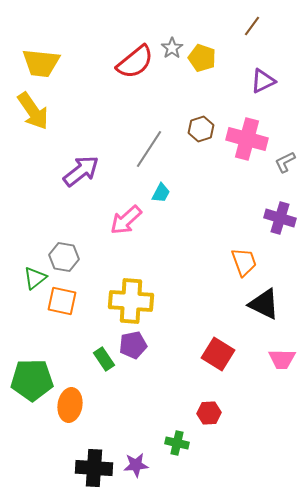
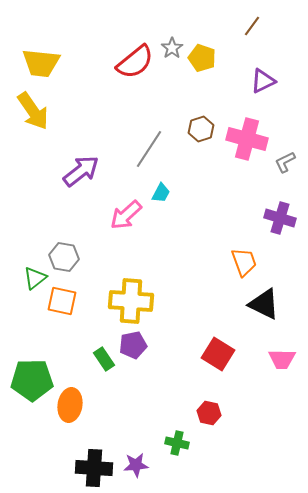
pink arrow: moved 5 px up
red hexagon: rotated 15 degrees clockwise
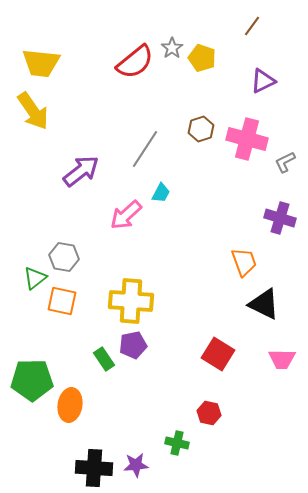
gray line: moved 4 px left
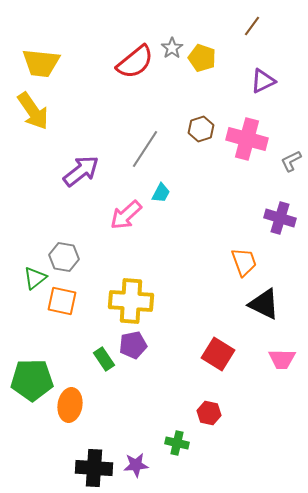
gray L-shape: moved 6 px right, 1 px up
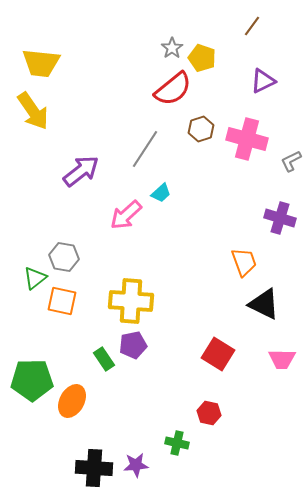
red semicircle: moved 38 px right, 27 px down
cyan trapezoid: rotated 20 degrees clockwise
orange ellipse: moved 2 px right, 4 px up; rotated 20 degrees clockwise
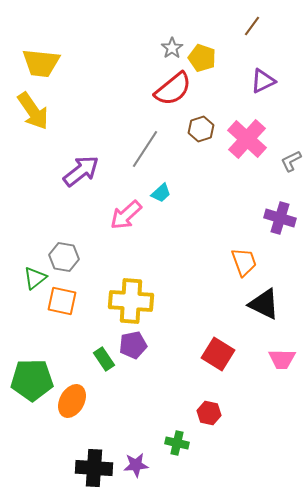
pink cross: rotated 27 degrees clockwise
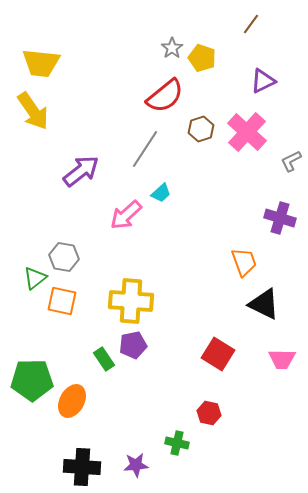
brown line: moved 1 px left, 2 px up
red semicircle: moved 8 px left, 7 px down
pink cross: moved 7 px up
black cross: moved 12 px left, 1 px up
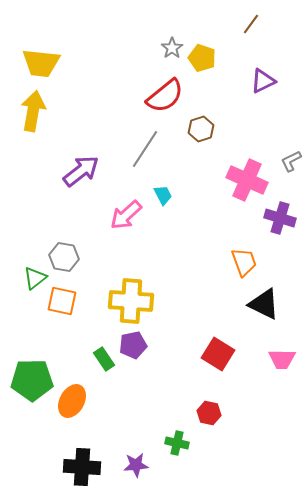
yellow arrow: rotated 135 degrees counterclockwise
pink cross: moved 48 px down; rotated 18 degrees counterclockwise
cyan trapezoid: moved 2 px right, 2 px down; rotated 75 degrees counterclockwise
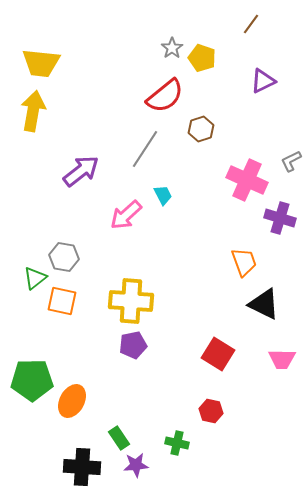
green rectangle: moved 15 px right, 79 px down
red hexagon: moved 2 px right, 2 px up
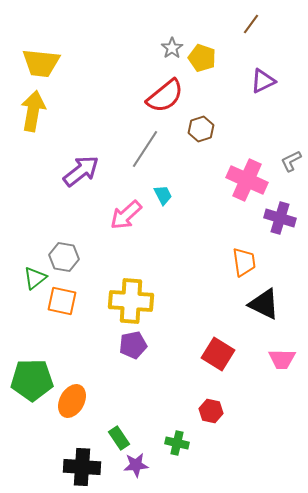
orange trapezoid: rotated 12 degrees clockwise
